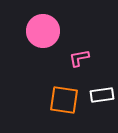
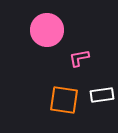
pink circle: moved 4 px right, 1 px up
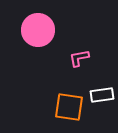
pink circle: moved 9 px left
orange square: moved 5 px right, 7 px down
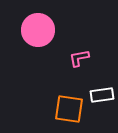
orange square: moved 2 px down
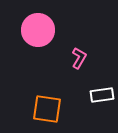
pink L-shape: rotated 130 degrees clockwise
orange square: moved 22 px left
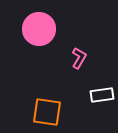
pink circle: moved 1 px right, 1 px up
orange square: moved 3 px down
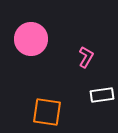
pink circle: moved 8 px left, 10 px down
pink L-shape: moved 7 px right, 1 px up
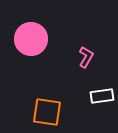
white rectangle: moved 1 px down
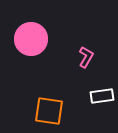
orange square: moved 2 px right, 1 px up
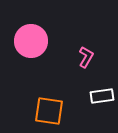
pink circle: moved 2 px down
